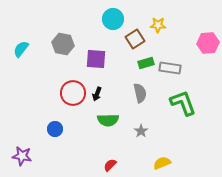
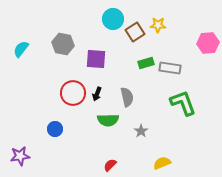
brown square: moved 7 px up
gray semicircle: moved 13 px left, 4 px down
purple star: moved 2 px left; rotated 18 degrees counterclockwise
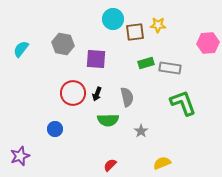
brown square: rotated 24 degrees clockwise
purple star: rotated 12 degrees counterclockwise
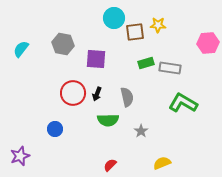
cyan circle: moved 1 px right, 1 px up
green L-shape: rotated 40 degrees counterclockwise
